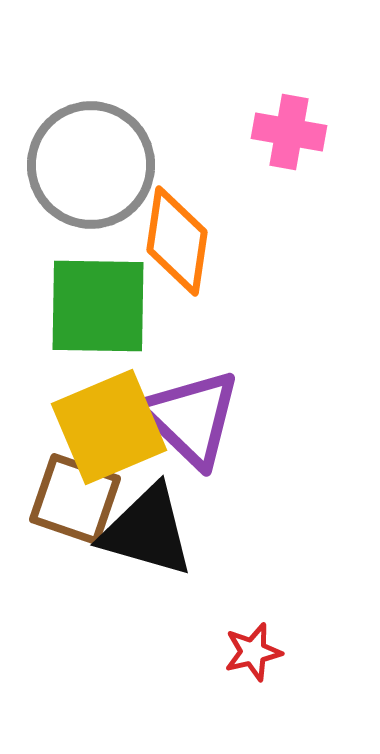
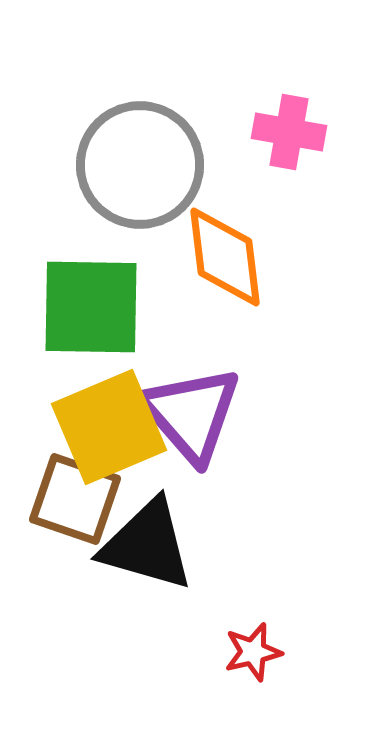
gray circle: moved 49 px right
orange diamond: moved 48 px right, 16 px down; rotated 15 degrees counterclockwise
green square: moved 7 px left, 1 px down
purple triangle: moved 4 px up; rotated 5 degrees clockwise
black triangle: moved 14 px down
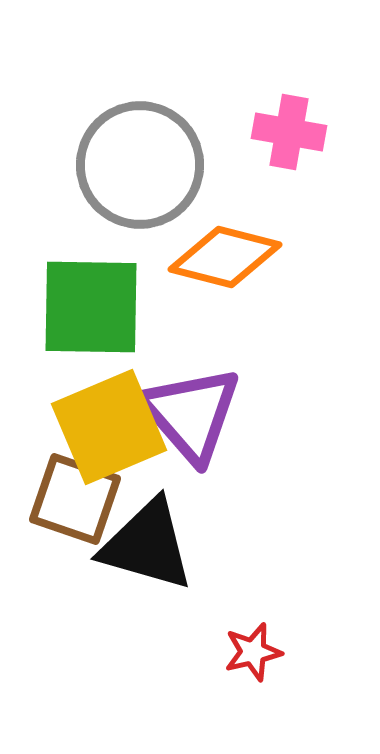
orange diamond: rotated 69 degrees counterclockwise
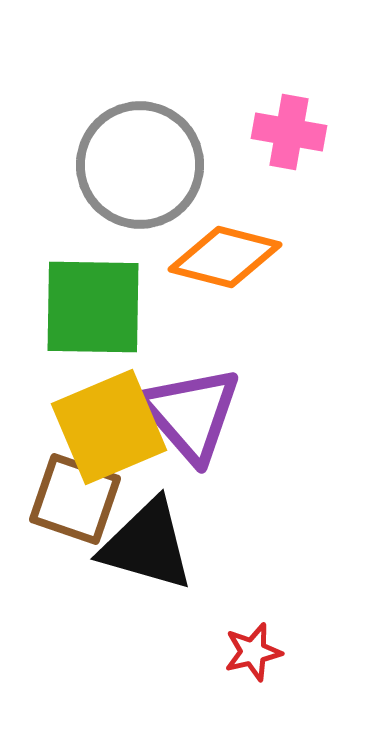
green square: moved 2 px right
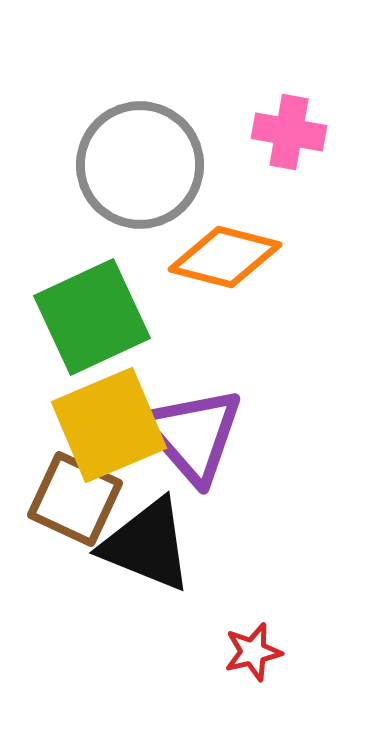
green square: moved 1 px left, 10 px down; rotated 26 degrees counterclockwise
purple triangle: moved 2 px right, 21 px down
yellow square: moved 2 px up
brown square: rotated 6 degrees clockwise
black triangle: rotated 6 degrees clockwise
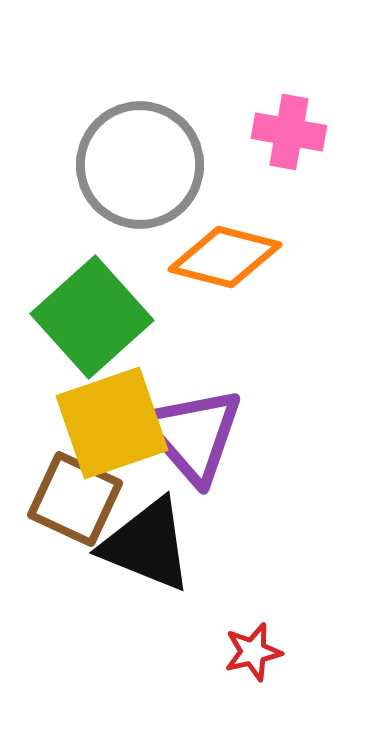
green square: rotated 17 degrees counterclockwise
yellow square: moved 3 px right, 2 px up; rotated 4 degrees clockwise
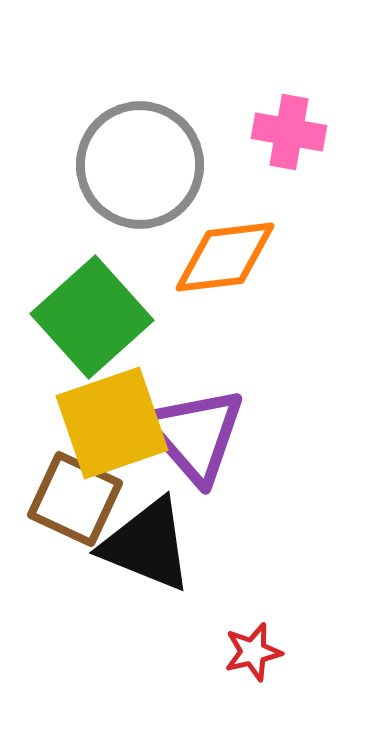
orange diamond: rotated 21 degrees counterclockwise
purple triangle: moved 2 px right
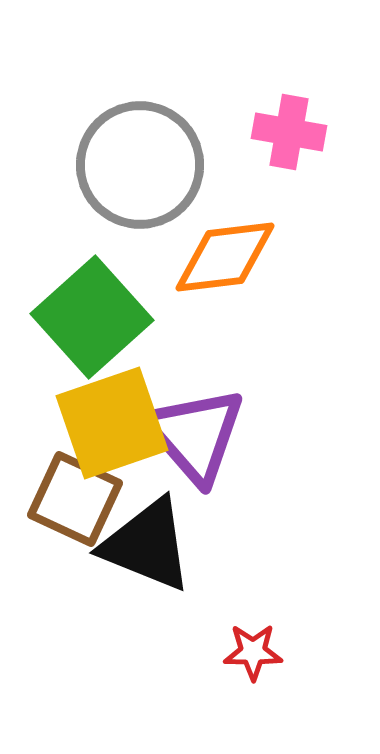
red star: rotated 14 degrees clockwise
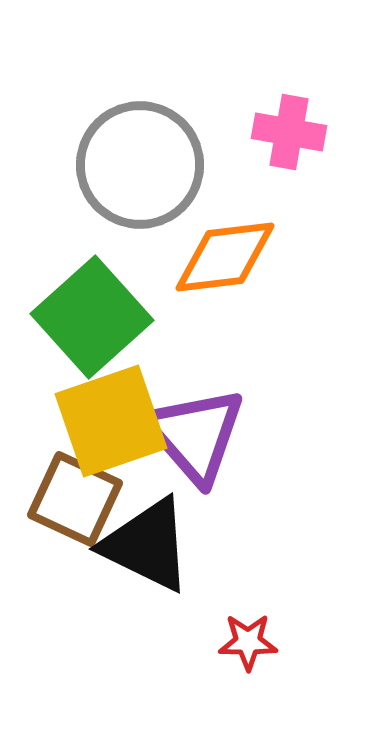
yellow square: moved 1 px left, 2 px up
black triangle: rotated 4 degrees clockwise
red star: moved 5 px left, 10 px up
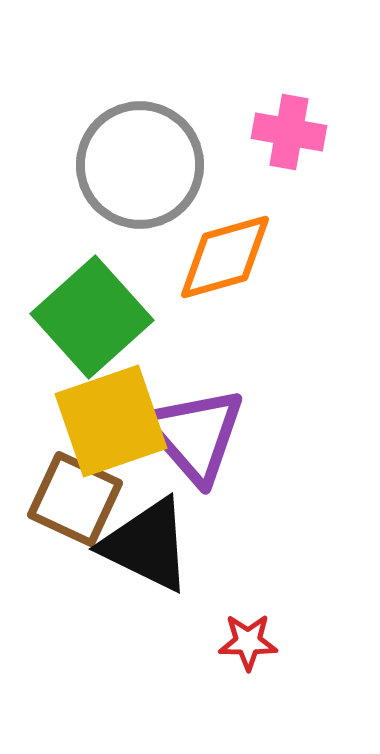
orange diamond: rotated 9 degrees counterclockwise
